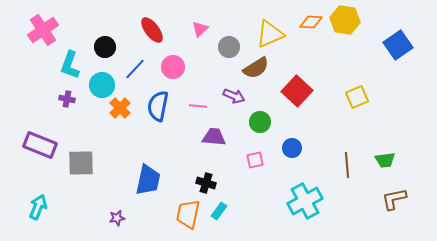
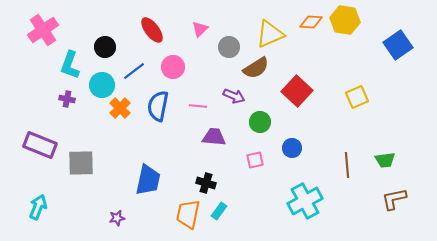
blue line: moved 1 px left, 2 px down; rotated 10 degrees clockwise
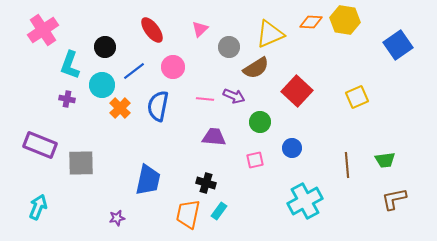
pink line: moved 7 px right, 7 px up
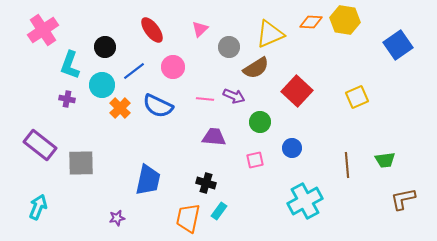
blue semicircle: rotated 76 degrees counterclockwise
purple rectangle: rotated 16 degrees clockwise
brown L-shape: moved 9 px right
orange trapezoid: moved 4 px down
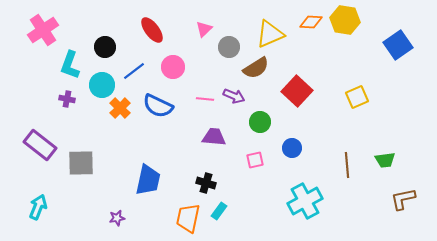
pink triangle: moved 4 px right
